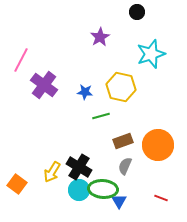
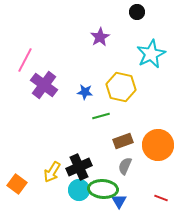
cyan star: rotated 8 degrees counterclockwise
pink line: moved 4 px right
black cross: rotated 35 degrees clockwise
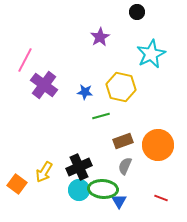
yellow arrow: moved 8 px left
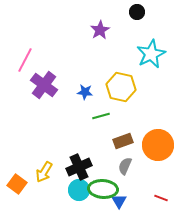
purple star: moved 7 px up
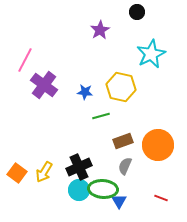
orange square: moved 11 px up
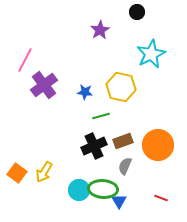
purple cross: rotated 16 degrees clockwise
black cross: moved 15 px right, 21 px up
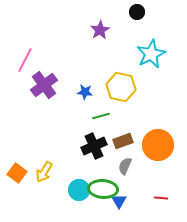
red line: rotated 16 degrees counterclockwise
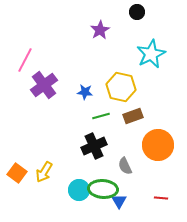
brown rectangle: moved 10 px right, 25 px up
gray semicircle: rotated 48 degrees counterclockwise
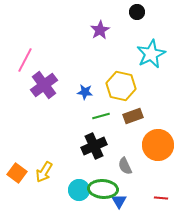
yellow hexagon: moved 1 px up
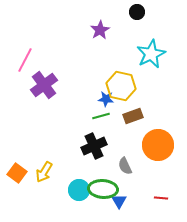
blue star: moved 21 px right, 7 px down
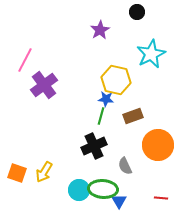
yellow hexagon: moved 5 px left, 6 px up
green line: rotated 60 degrees counterclockwise
orange square: rotated 18 degrees counterclockwise
